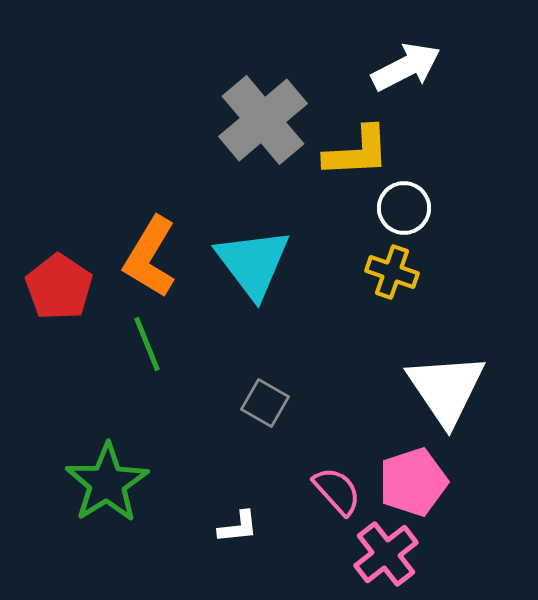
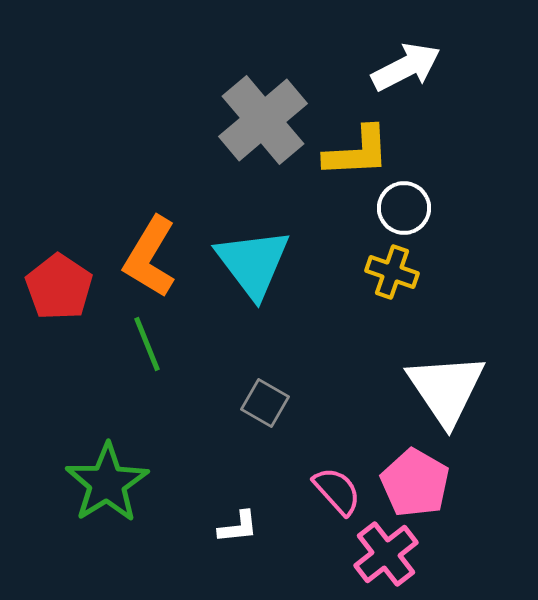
pink pentagon: moved 2 px right, 1 px down; rotated 24 degrees counterclockwise
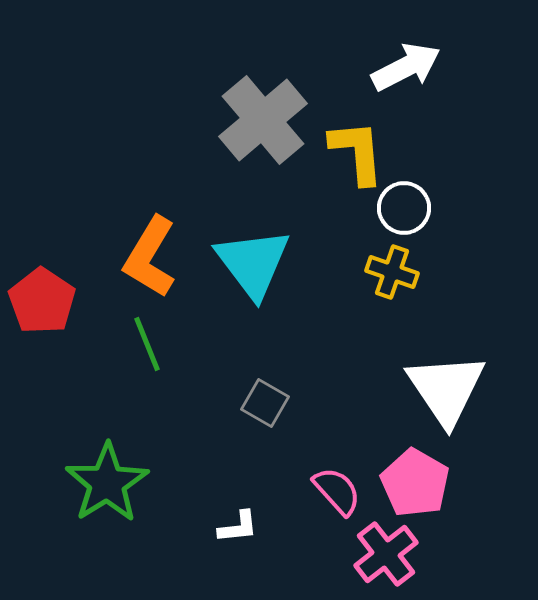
yellow L-shape: rotated 92 degrees counterclockwise
red pentagon: moved 17 px left, 14 px down
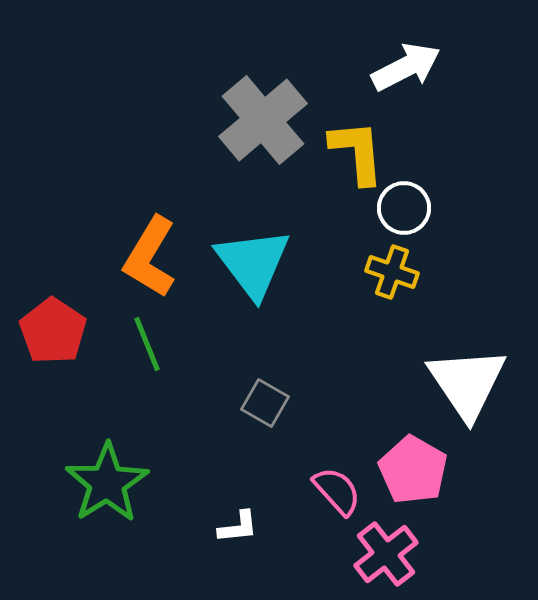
red pentagon: moved 11 px right, 30 px down
white triangle: moved 21 px right, 6 px up
pink pentagon: moved 2 px left, 13 px up
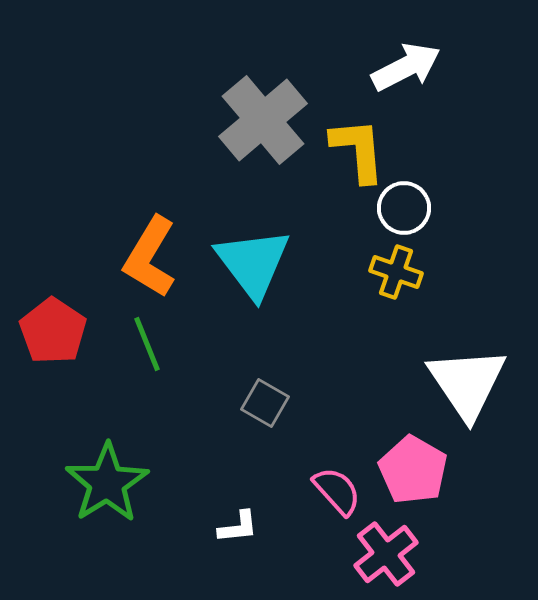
yellow L-shape: moved 1 px right, 2 px up
yellow cross: moved 4 px right
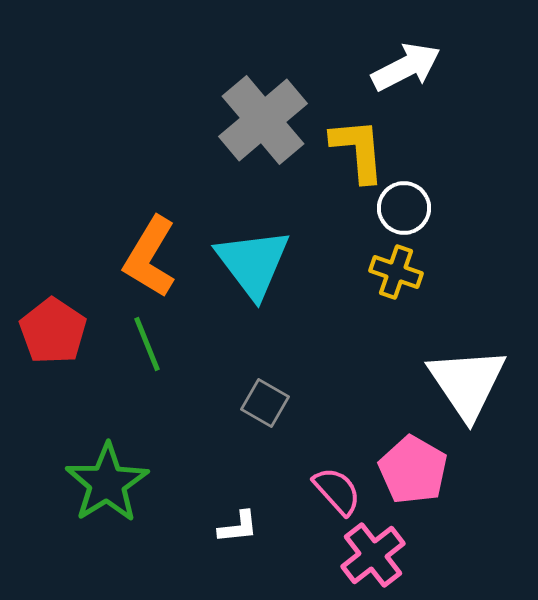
pink cross: moved 13 px left, 1 px down
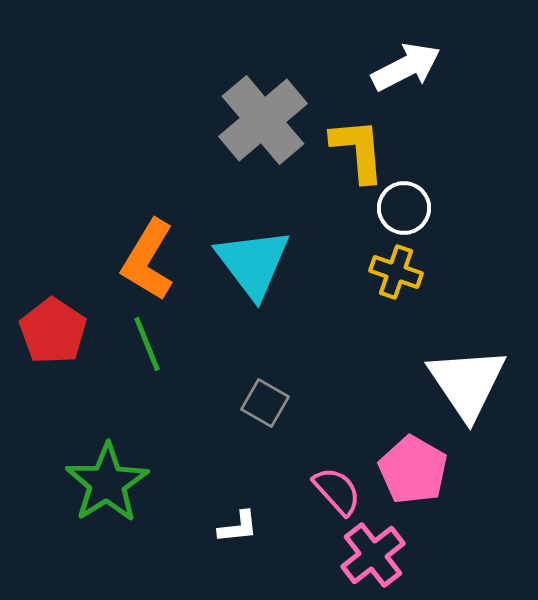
orange L-shape: moved 2 px left, 3 px down
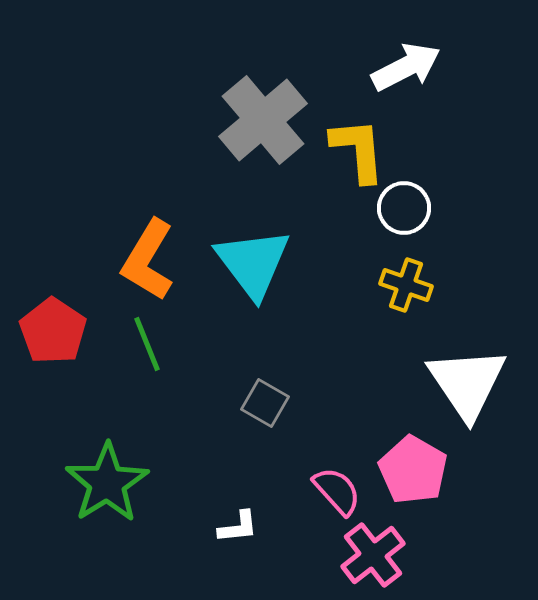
yellow cross: moved 10 px right, 13 px down
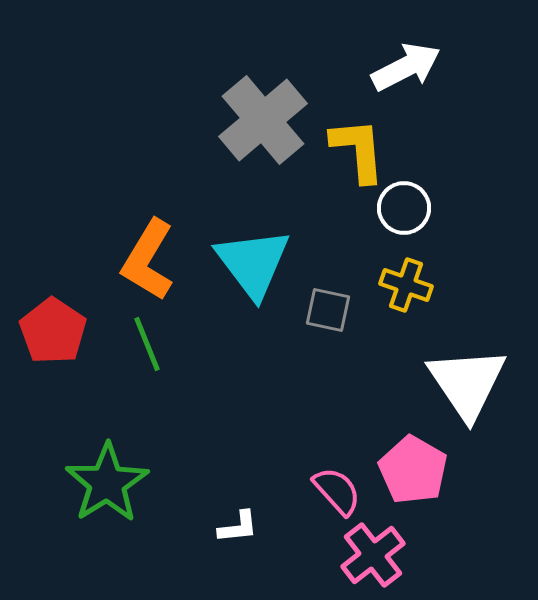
gray square: moved 63 px right, 93 px up; rotated 18 degrees counterclockwise
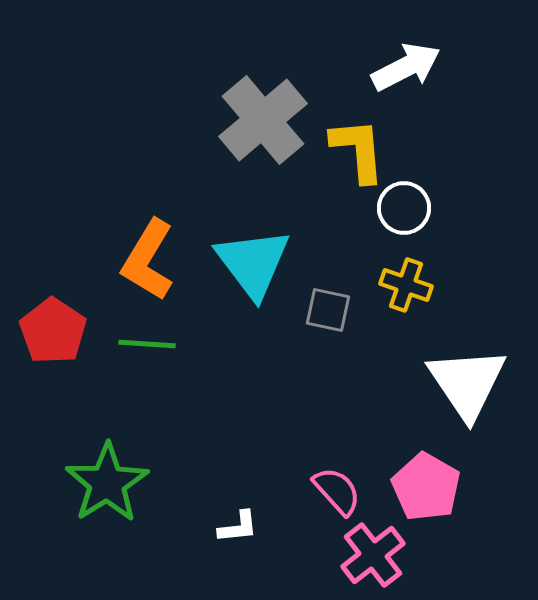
green line: rotated 64 degrees counterclockwise
pink pentagon: moved 13 px right, 17 px down
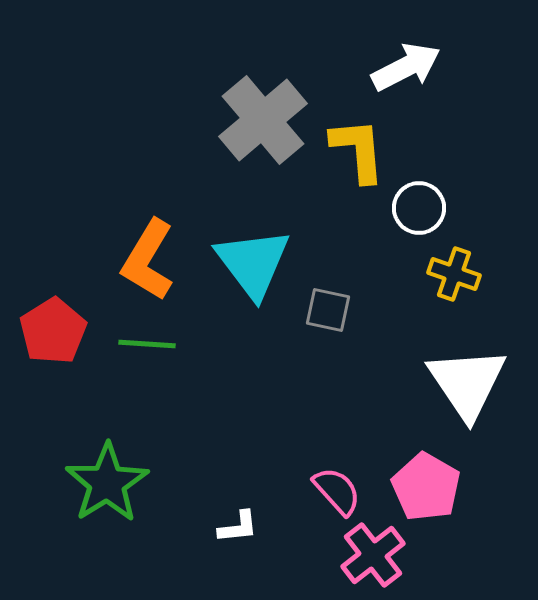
white circle: moved 15 px right
yellow cross: moved 48 px right, 11 px up
red pentagon: rotated 6 degrees clockwise
